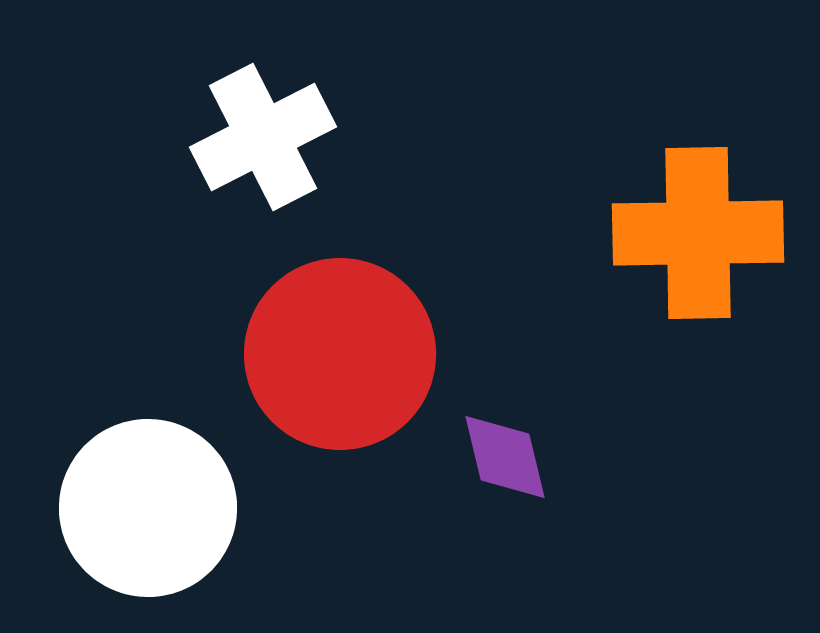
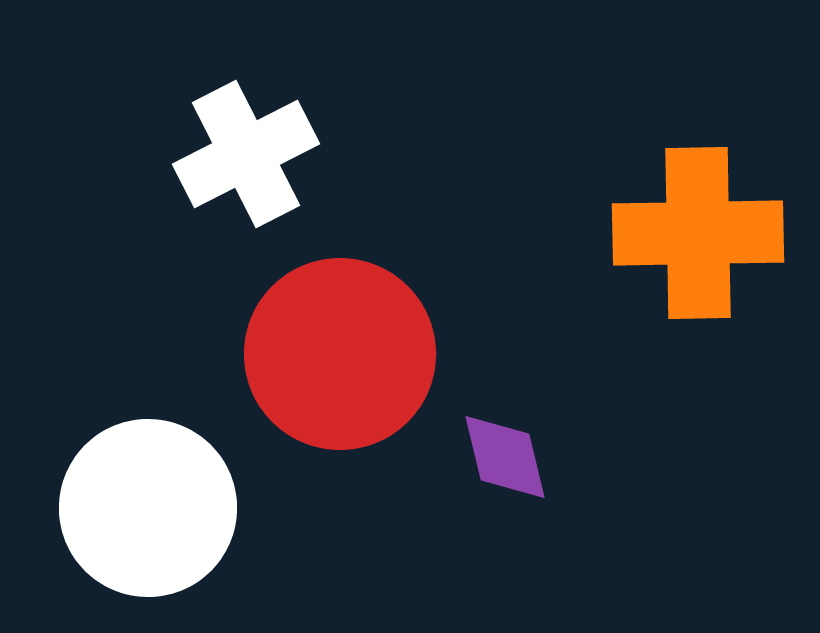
white cross: moved 17 px left, 17 px down
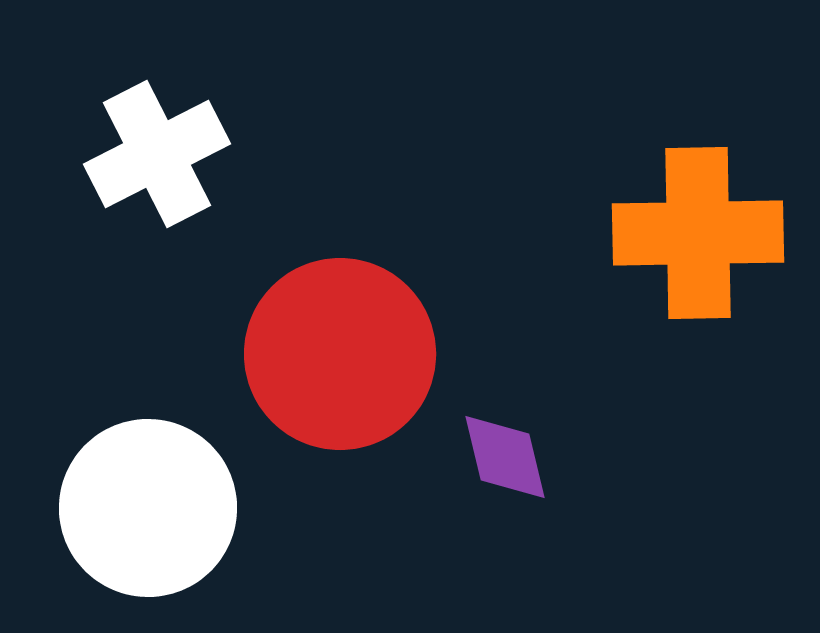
white cross: moved 89 px left
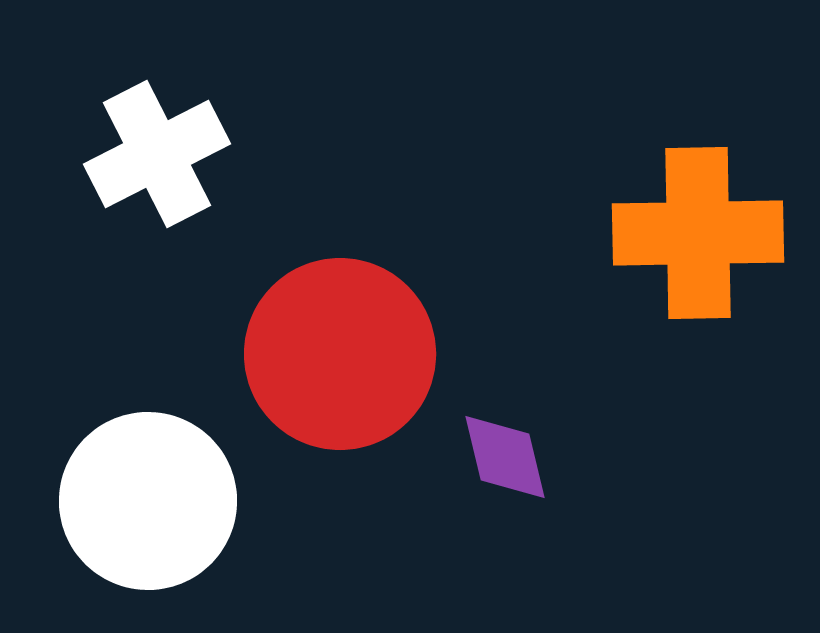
white circle: moved 7 px up
